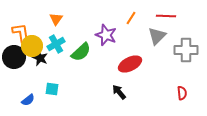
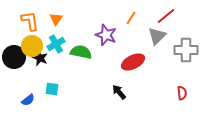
red line: rotated 42 degrees counterclockwise
orange L-shape: moved 9 px right, 12 px up
green semicircle: rotated 125 degrees counterclockwise
red ellipse: moved 3 px right, 2 px up
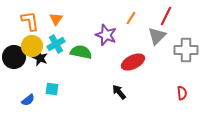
red line: rotated 24 degrees counterclockwise
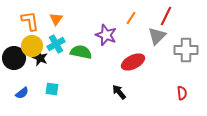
black circle: moved 1 px down
blue semicircle: moved 6 px left, 7 px up
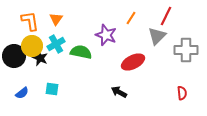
black circle: moved 2 px up
black arrow: rotated 21 degrees counterclockwise
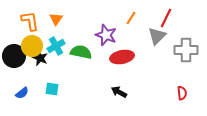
red line: moved 2 px down
cyan cross: moved 2 px down
red ellipse: moved 11 px left, 5 px up; rotated 15 degrees clockwise
